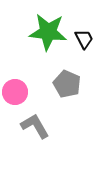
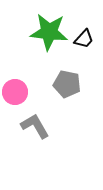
green star: moved 1 px right
black trapezoid: rotated 70 degrees clockwise
gray pentagon: rotated 12 degrees counterclockwise
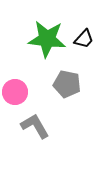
green star: moved 2 px left, 7 px down
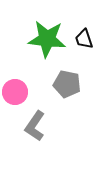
black trapezoid: rotated 120 degrees clockwise
gray L-shape: rotated 116 degrees counterclockwise
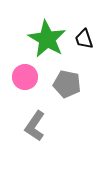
green star: rotated 24 degrees clockwise
pink circle: moved 10 px right, 15 px up
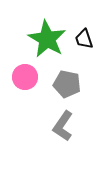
gray L-shape: moved 28 px right
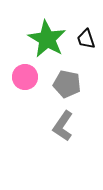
black trapezoid: moved 2 px right
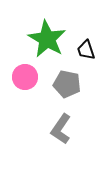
black trapezoid: moved 11 px down
gray L-shape: moved 2 px left, 3 px down
